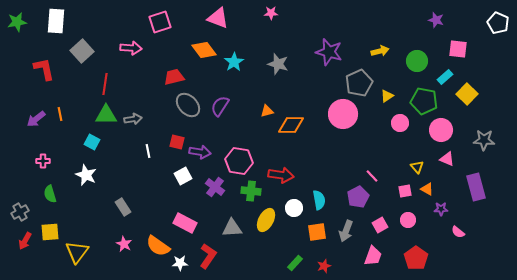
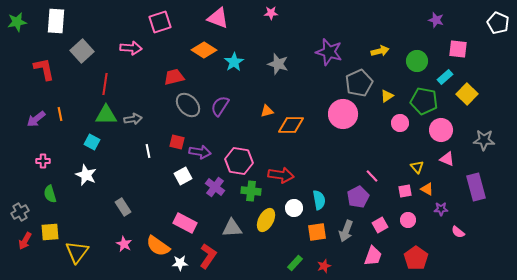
orange diamond at (204, 50): rotated 20 degrees counterclockwise
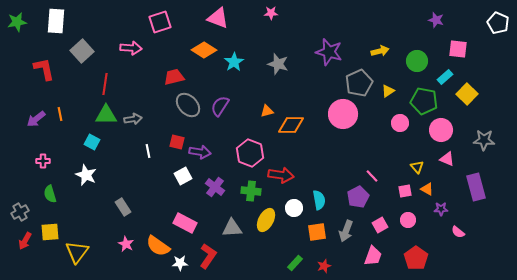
yellow triangle at (387, 96): moved 1 px right, 5 px up
pink hexagon at (239, 161): moved 11 px right, 8 px up; rotated 12 degrees clockwise
pink star at (124, 244): moved 2 px right
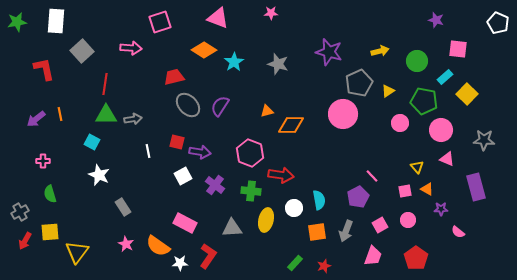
white star at (86, 175): moved 13 px right
purple cross at (215, 187): moved 2 px up
yellow ellipse at (266, 220): rotated 15 degrees counterclockwise
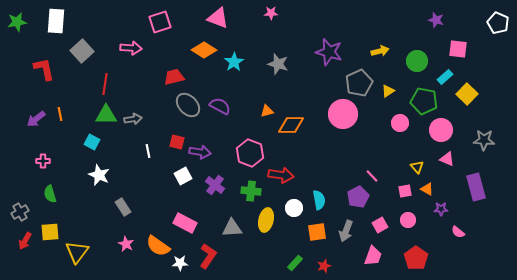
purple semicircle at (220, 106): rotated 85 degrees clockwise
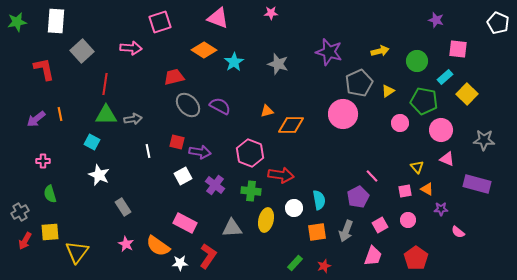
purple rectangle at (476, 187): moved 1 px right, 3 px up; rotated 60 degrees counterclockwise
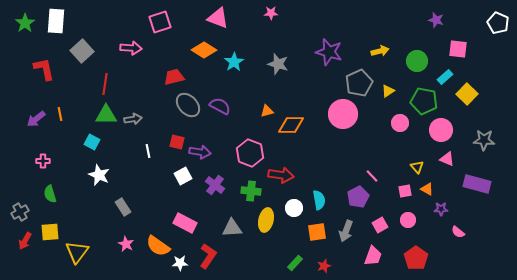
green star at (17, 22): moved 8 px right, 1 px down; rotated 24 degrees counterclockwise
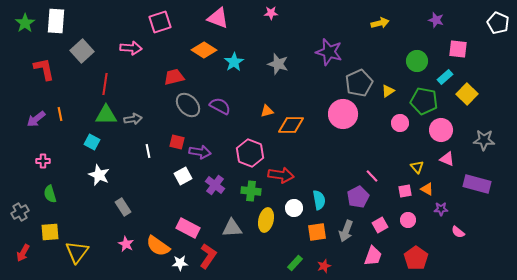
yellow arrow at (380, 51): moved 28 px up
pink rectangle at (185, 223): moved 3 px right, 5 px down
red arrow at (25, 241): moved 2 px left, 12 px down
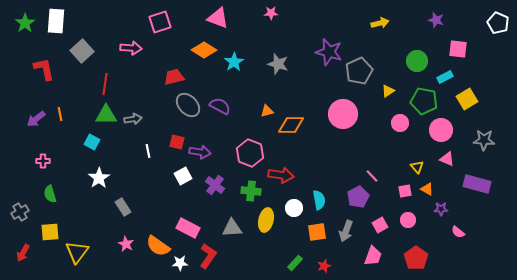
cyan rectangle at (445, 77): rotated 14 degrees clockwise
gray pentagon at (359, 83): moved 12 px up
yellow square at (467, 94): moved 5 px down; rotated 15 degrees clockwise
white star at (99, 175): moved 3 px down; rotated 15 degrees clockwise
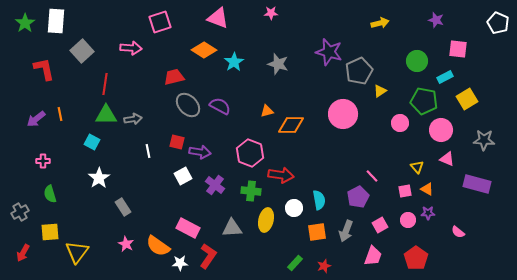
yellow triangle at (388, 91): moved 8 px left
purple star at (441, 209): moved 13 px left, 4 px down
